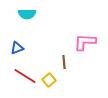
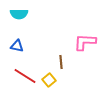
cyan semicircle: moved 8 px left
blue triangle: moved 2 px up; rotated 32 degrees clockwise
brown line: moved 3 px left
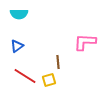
blue triangle: rotated 48 degrees counterclockwise
brown line: moved 3 px left
yellow square: rotated 24 degrees clockwise
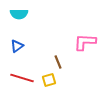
brown line: rotated 16 degrees counterclockwise
red line: moved 3 px left, 2 px down; rotated 15 degrees counterclockwise
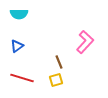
pink L-shape: rotated 130 degrees clockwise
brown line: moved 1 px right
yellow square: moved 7 px right
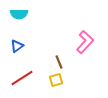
red line: rotated 50 degrees counterclockwise
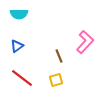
brown line: moved 6 px up
red line: rotated 70 degrees clockwise
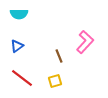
yellow square: moved 1 px left, 1 px down
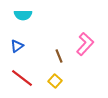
cyan semicircle: moved 4 px right, 1 px down
pink L-shape: moved 2 px down
yellow square: rotated 32 degrees counterclockwise
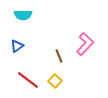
red line: moved 6 px right, 2 px down
